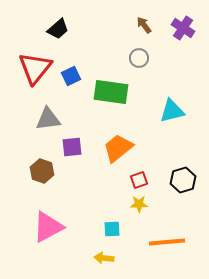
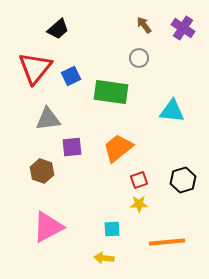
cyan triangle: rotated 20 degrees clockwise
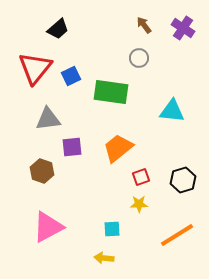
red square: moved 2 px right, 3 px up
orange line: moved 10 px right, 7 px up; rotated 27 degrees counterclockwise
